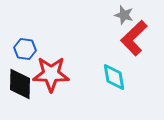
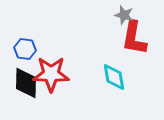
red L-shape: rotated 36 degrees counterclockwise
black diamond: moved 6 px right, 1 px up
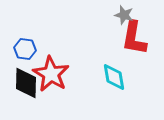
red star: rotated 30 degrees clockwise
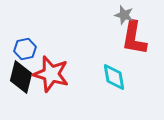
blue hexagon: rotated 20 degrees counterclockwise
red star: rotated 15 degrees counterclockwise
black diamond: moved 5 px left, 6 px up; rotated 12 degrees clockwise
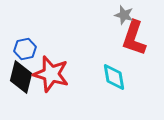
red L-shape: rotated 9 degrees clockwise
